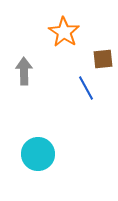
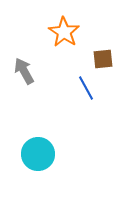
gray arrow: rotated 28 degrees counterclockwise
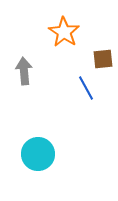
gray arrow: rotated 24 degrees clockwise
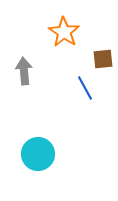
blue line: moved 1 px left
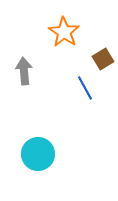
brown square: rotated 25 degrees counterclockwise
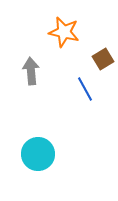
orange star: rotated 20 degrees counterclockwise
gray arrow: moved 7 px right
blue line: moved 1 px down
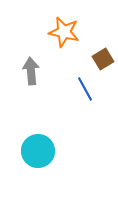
cyan circle: moved 3 px up
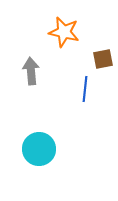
brown square: rotated 20 degrees clockwise
blue line: rotated 35 degrees clockwise
cyan circle: moved 1 px right, 2 px up
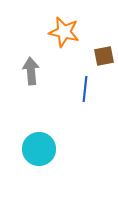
brown square: moved 1 px right, 3 px up
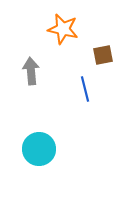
orange star: moved 1 px left, 3 px up
brown square: moved 1 px left, 1 px up
blue line: rotated 20 degrees counterclockwise
